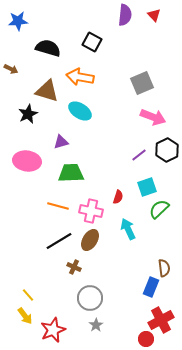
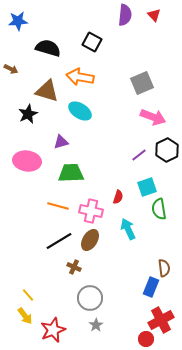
green semicircle: rotated 55 degrees counterclockwise
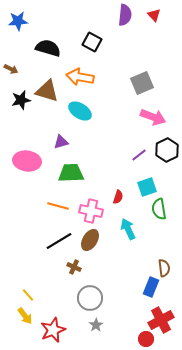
black star: moved 7 px left, 14 px up; rotated 12 degrees clockwise
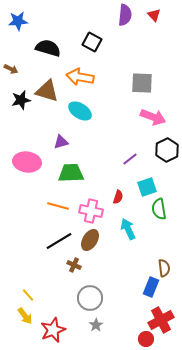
gray square: rotated 25 degrees clockwise
purple line: moved 9 px left, 4 px down
pink ellipse: moved 1 px down
brown cross: moved 2 px up
